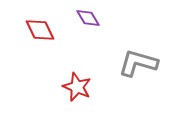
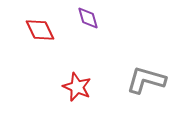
purple diamond: rotated 15 degrees clockwise
gray L-shape: moved 8 px right, 17 px down
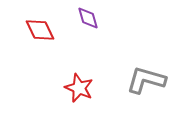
red star: moved 2 px right, 1 px down
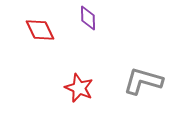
purple diamond: rotated 15 degrees clockwise
gray L-shape: moved 3 px left, 1 px down
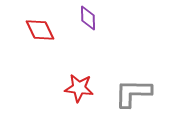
gray L-shape: moved 10 px left, 12 px down; rotated 15 degrees counterclockwise
red star: rotated 16 degrees counterclockwise
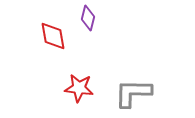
purple diamond: rotated 15 degrees clockwise
red diamond: moved 13 px right, 6 px down; rotated 16 degrees clockwise
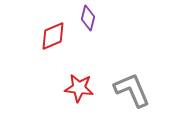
red diamond: rotated 76 degrees clockwise
gray L-shape: moved 1 px left, 3 px up; rotated 66 degrees clockwise
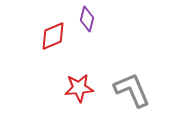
purple diamond: moved 1 px left, 1 px down
red star: rotated 12 degrees counterclockwise
